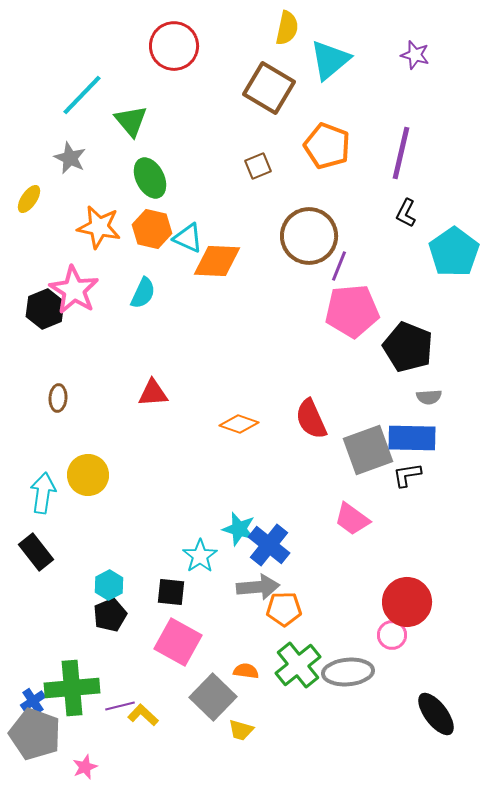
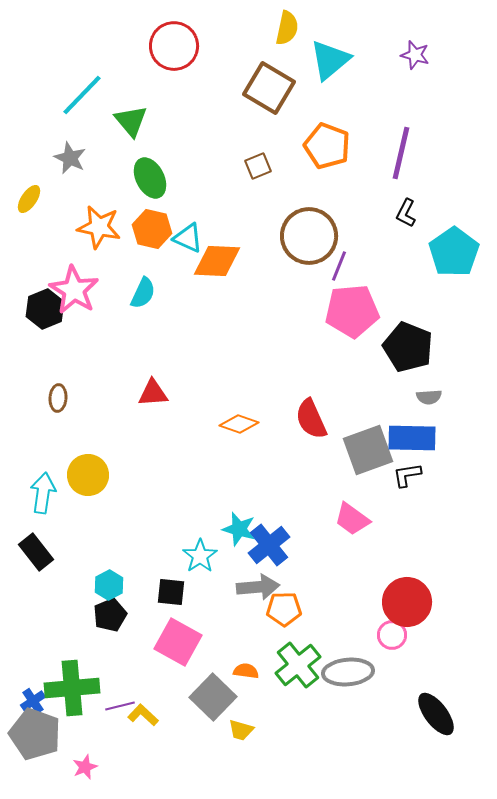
blue cross at (269, 545): rotated 12 degrees clockwise
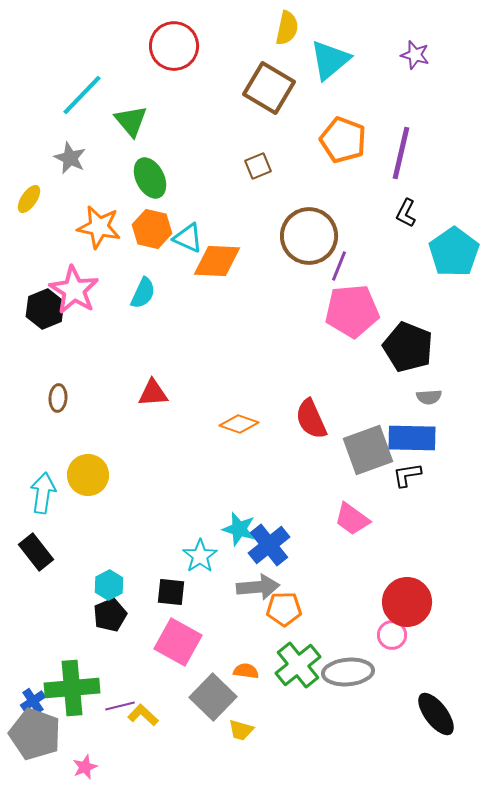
orange pentagon at (327, 146): moved 16 px right, 6 px up
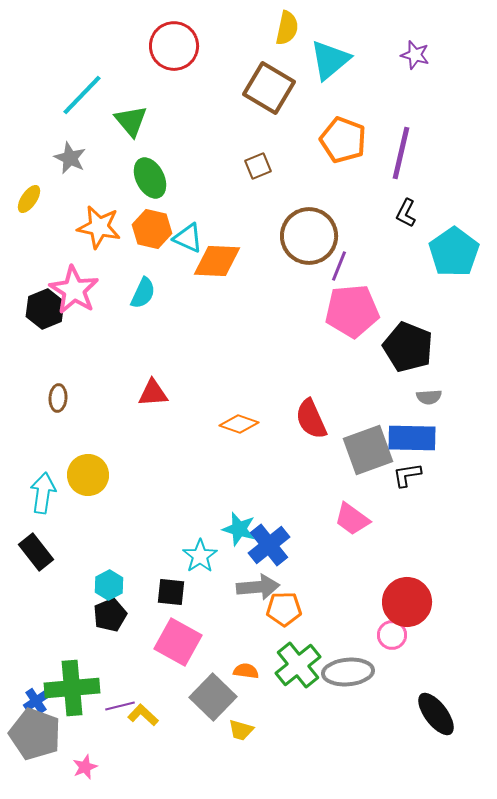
blue cross at (33, 701): moved 3 px right
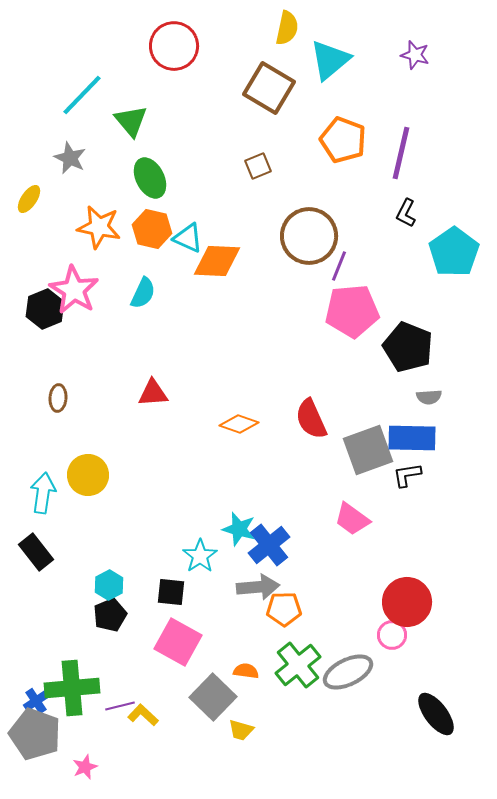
gray ellipse at (348, 672): rotated 21 degrees counterclockwise
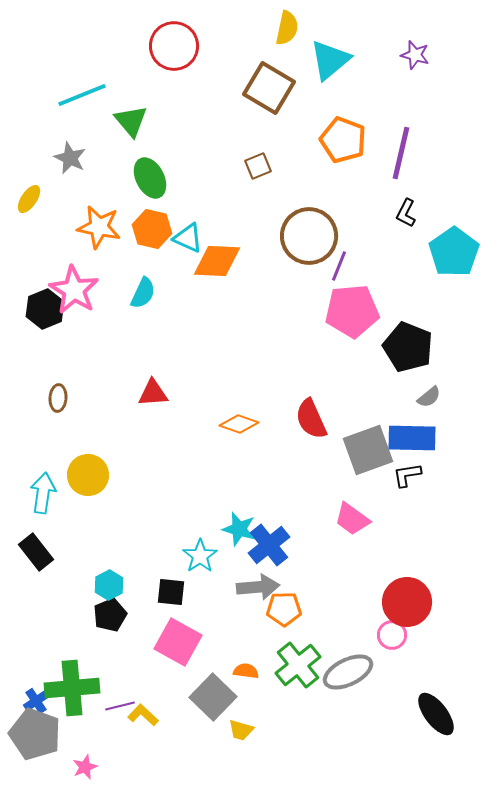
cyan line at (82, 95): rotated 24 degrees clockwise
gray semicircle at (429, 397): rotated 35 degrees counterclockwise
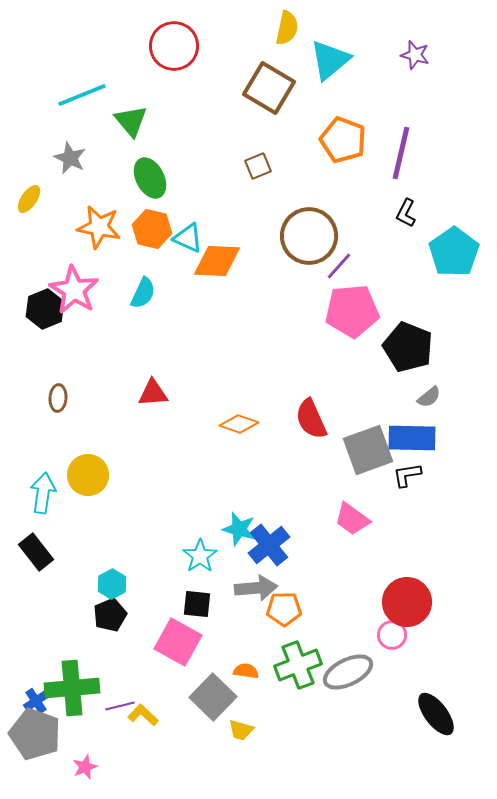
purple line at (339, 266): rotated 20 degrees clockwise
cyan hexagon at (109, 585): moved 3 px right, 1 px up
gray arrow at (258, 587): moved 2 px left, 1 px down
black square at (171, 592): moved 26 px right, 12 px down
green cross at (298, 665): rotated 18 degrees clockwise
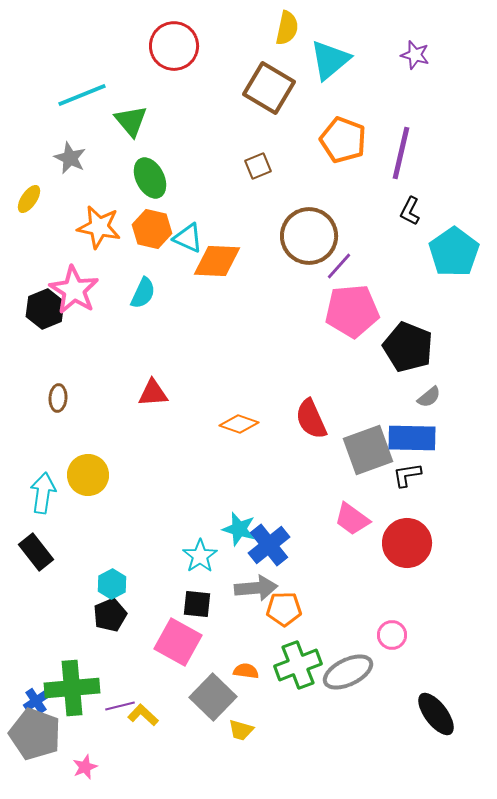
black L-shape at (406, 213): moved 4 px right, 2 px up
red circle at (407, 602): moved 59 px up
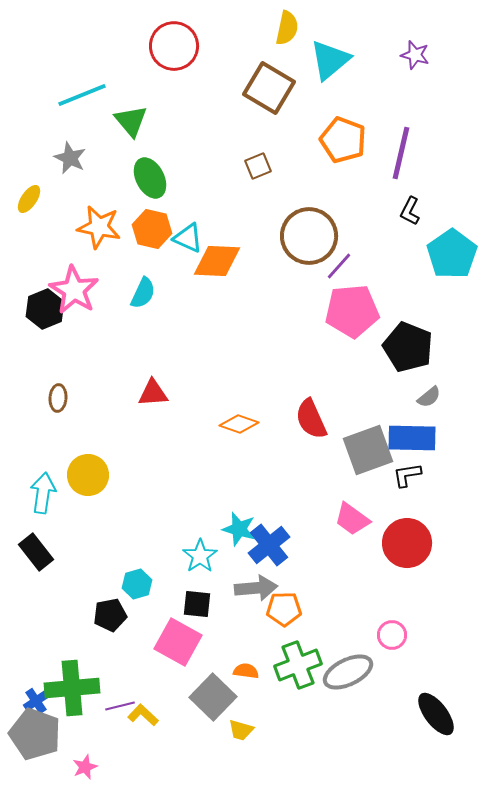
cyan pentagon at (454, 252): moved 2 px left, 2 px down
cyan hexagon at (112, 584): moved 25 px right; rotated 12 degrees clockwise
black pentagon at (110, 615): rotated 12 degrees clockwise
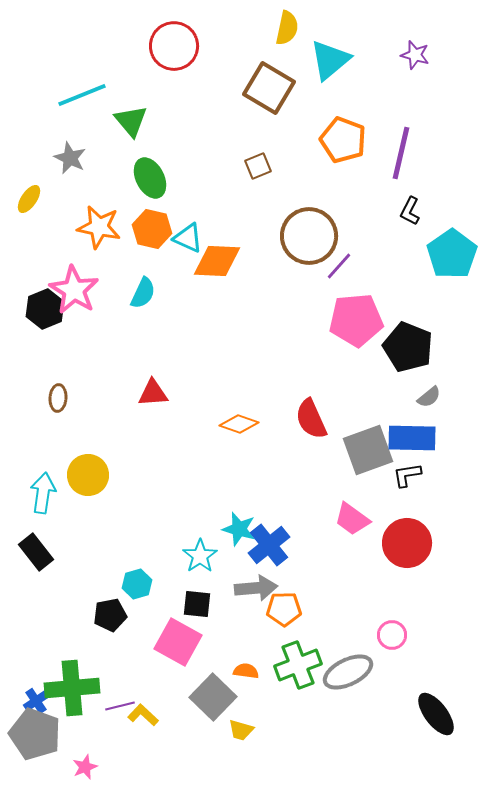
pink pentagon at (352, 311): moved 4 px right, 9 px down
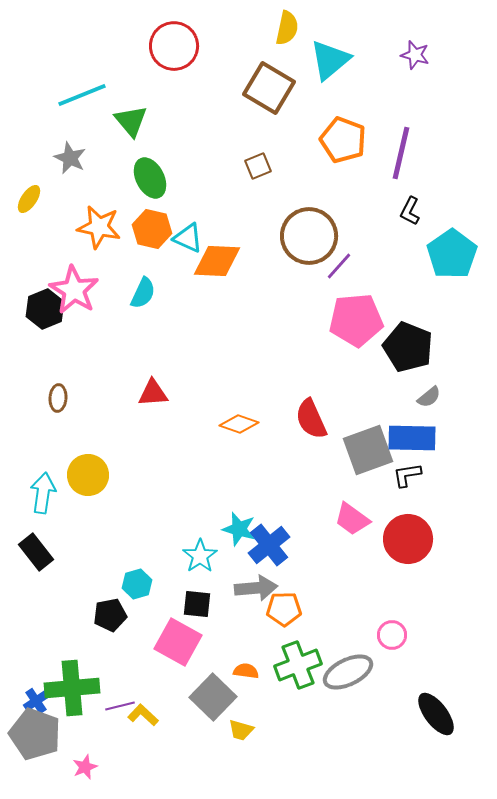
red circle at (407, 543): moved 1 px right, 4 px up
